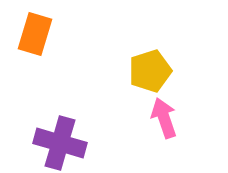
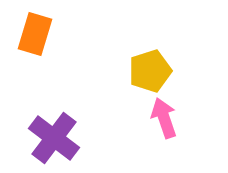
purple cross: moved 6 px left, 5 px up; rotated 21 degrees clockwise
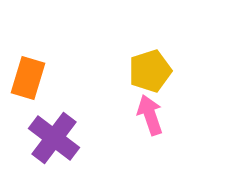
orange rectangle: moved 7 px left, 44 px down
pink arrow: moved 14 px left, 3 px up
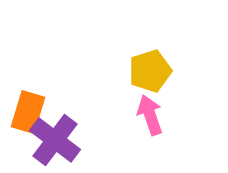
orange rectangle: moved 34 px down
purple cross: moved 1 px right, 2 px down
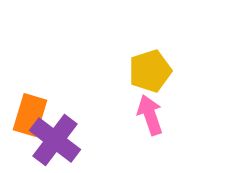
orange rectangle: moved 2 px right, 3 px down
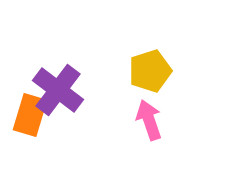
pink arrow: moved 1 px left, 5 px down
purple cross: moved 3 px right, 50 px up
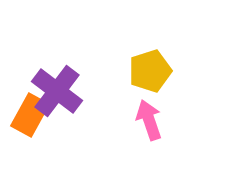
purple cross: moved 1 px left, 1 px down
orange rectangle: rotated 12 degrees clockwise
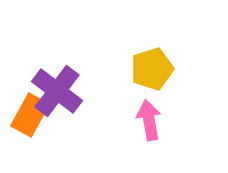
yellow pentagon: moved 2 px right, 2 px up
pink arrow: rotated 9 degrees clockwise
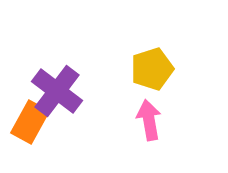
orange rectangle: moved 7 px down
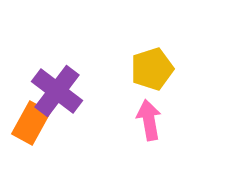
orange rectangle: moved 1 px right, 1 px down
